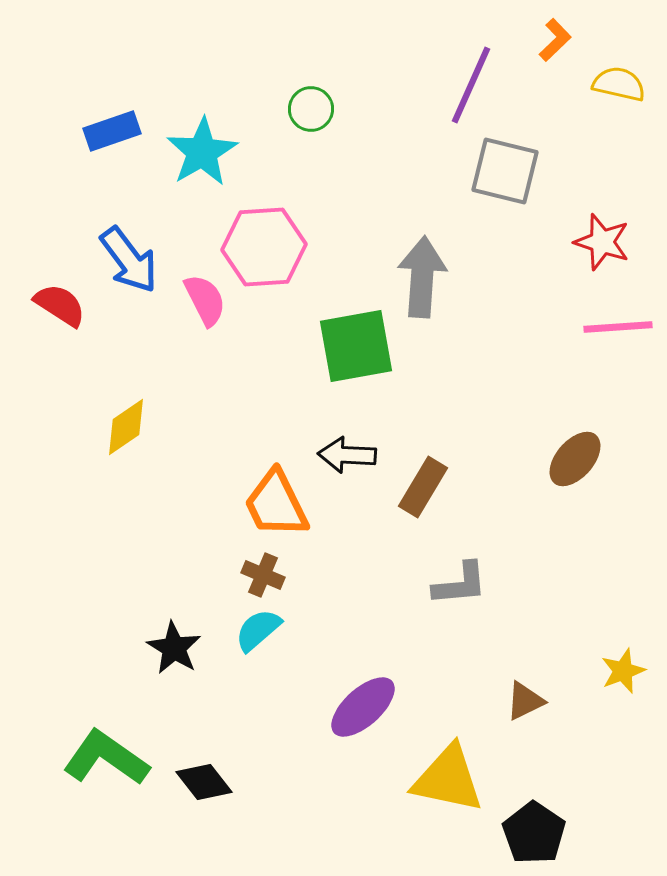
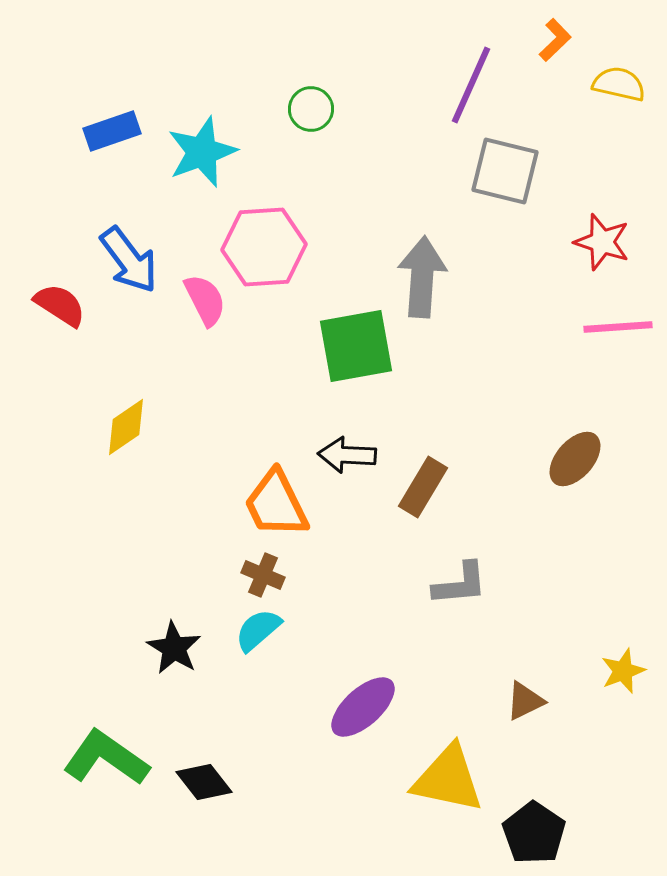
cyan star: rotated 10 degrees clockwise
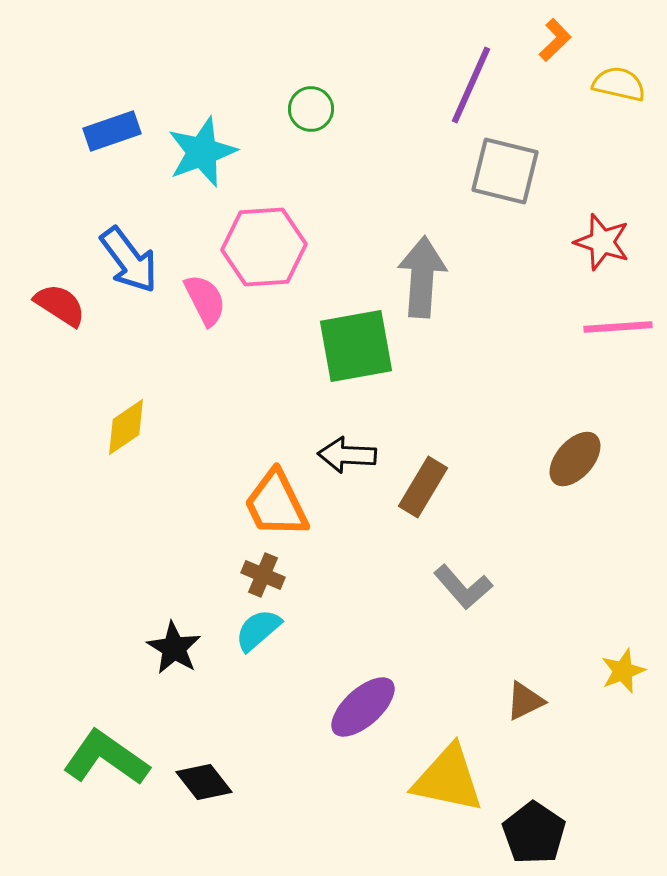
gray L-shape: moved 3 px right, 3 px down; rotated 54 degrees clockwise
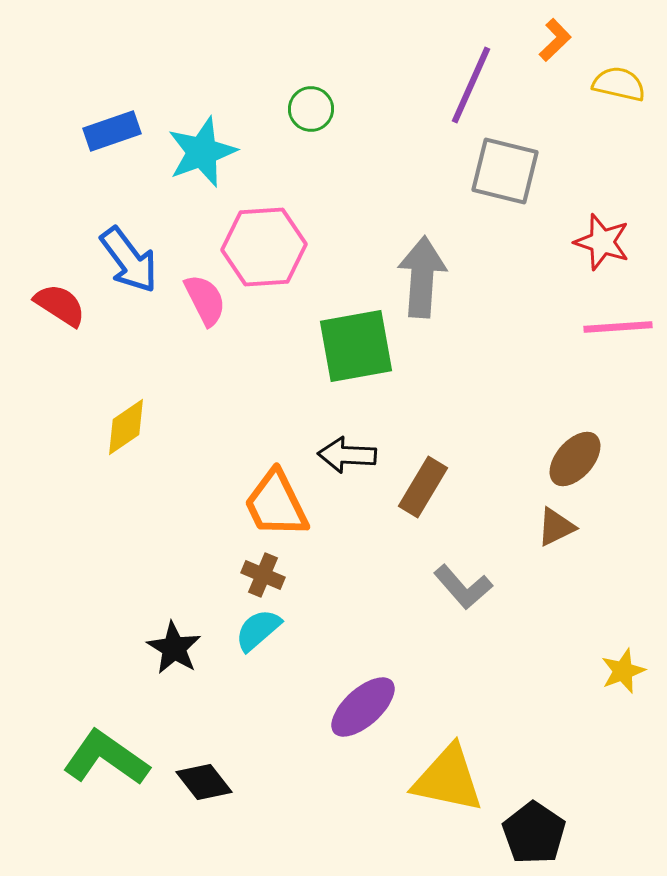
brown triangle: moved 31 px right, 174 px up
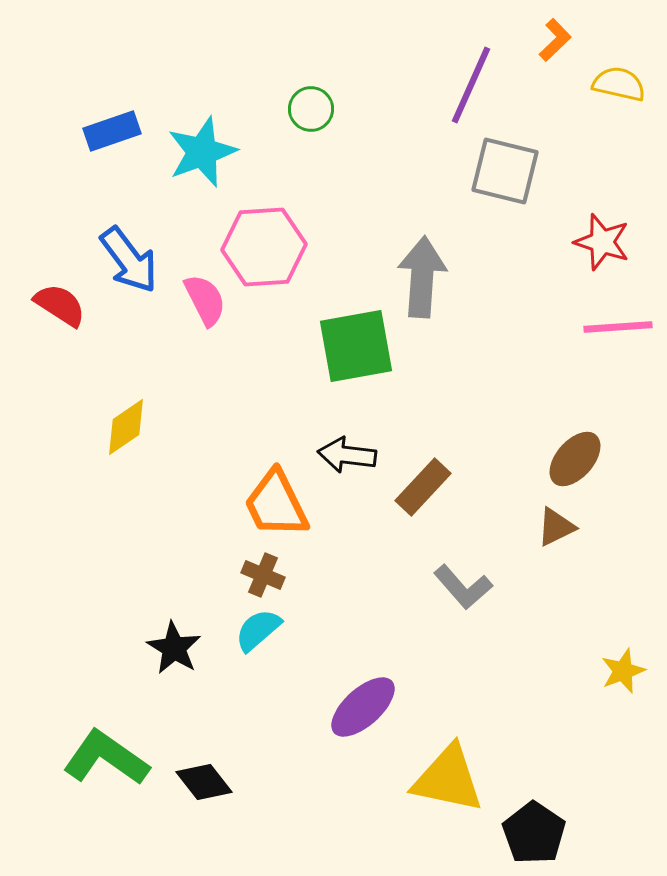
black arrow: rotated 4 degrees clockwise
brown rectangle: rotated 12 degrees clockwise
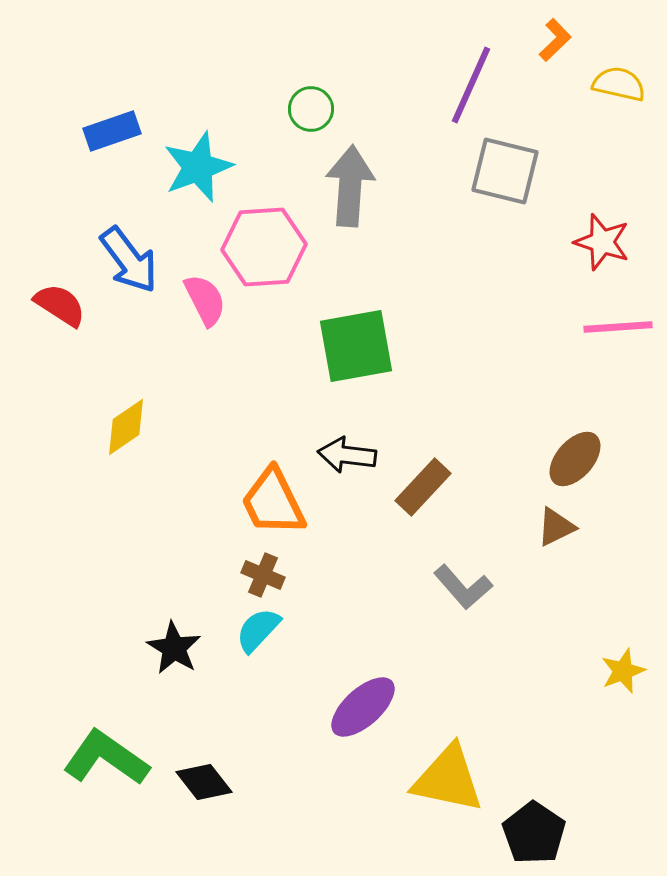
cyan star: moved 4 px left, 15 px down
gray arrow: moved 72 px left, 91 px up
orange trapezoid: moved 3 px left, 2 px up
cyan semicircle: rotated 6 degrees counterclockwise
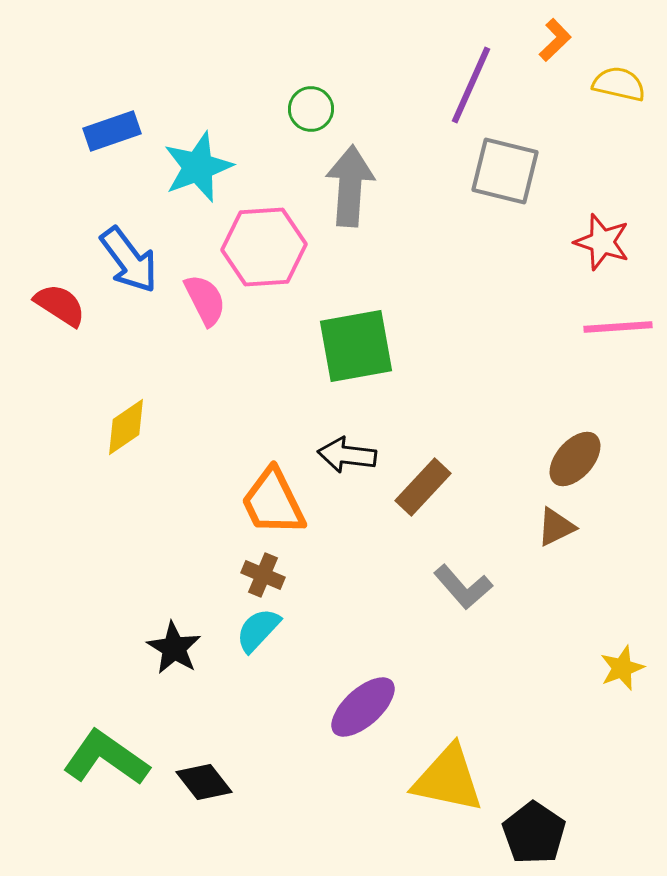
yellow star: moved 1 px left, 3 px up
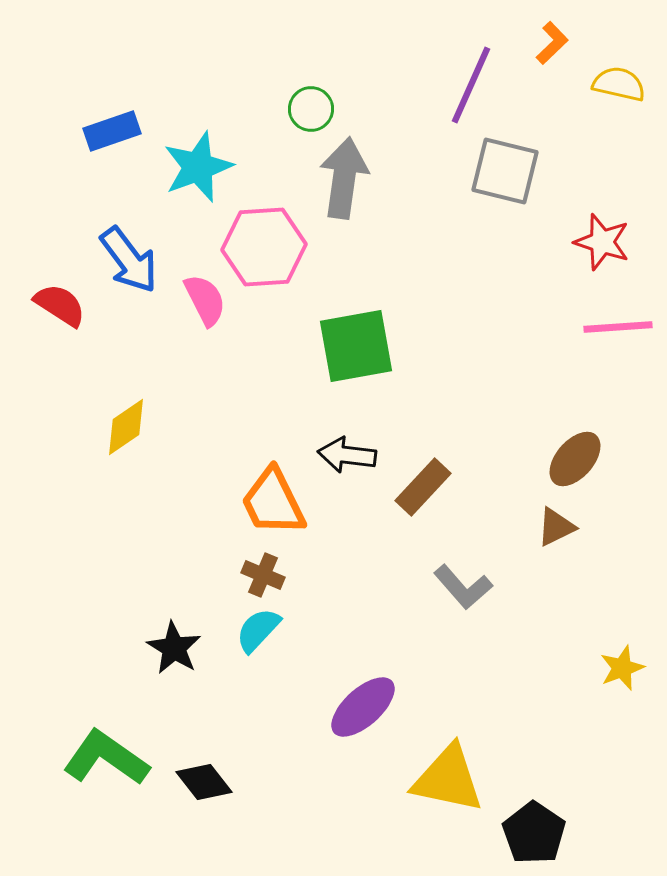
orange L-shape: moved 3 px left, 3 px down
gray arrow: moved 6 px left, 8 px up; rotated 4 degrees clockwise
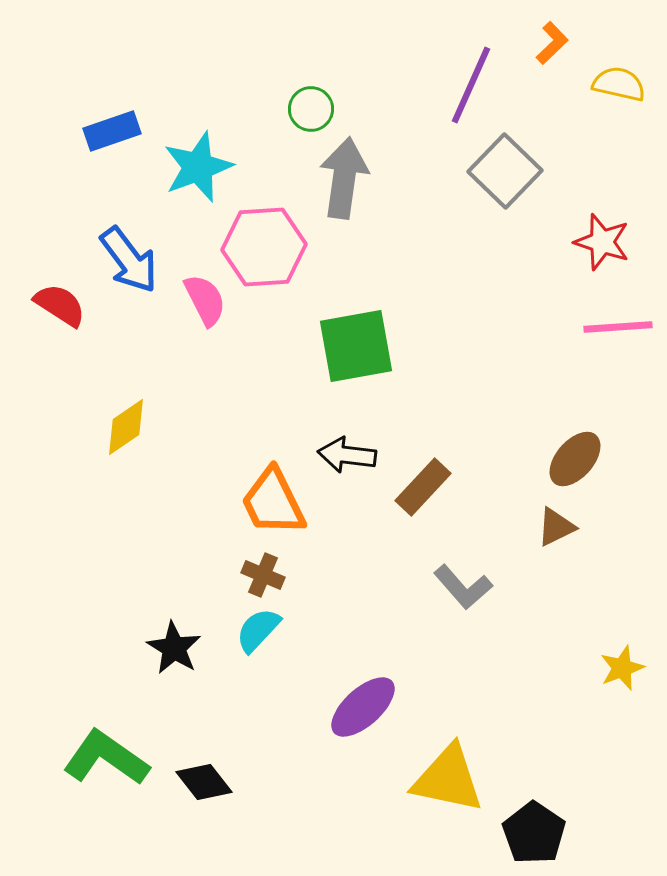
gray square: rotated 30 degrees clockwise
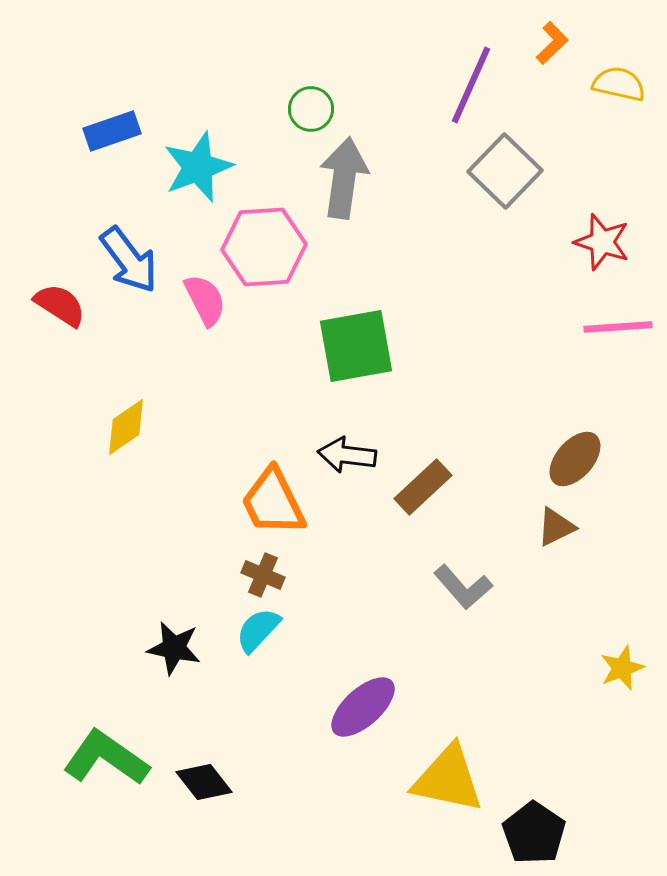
brown rectangle: rotated 4 degrees clockwise
black star: rotated 20 degrees counterclockwise
